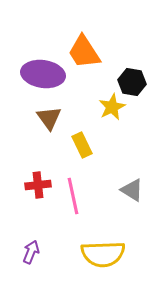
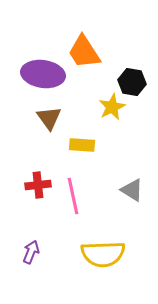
yellow rectangle: rotated 60 degrees counterclockwise
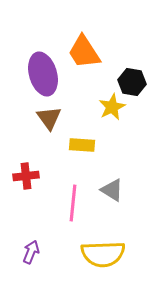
purple ellipse: rotated 66 degrees clockwise
red cross: moved 12 px left, 9 px up
gray triangle: moved 20 px left
pink line: moved 7 px down; rotated 18 degrees clockwise
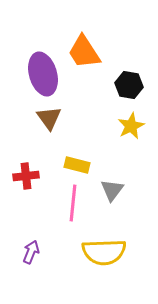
black hexagon: moved 3 px left, 3 px down
yellow star: moved 19 px right, 19 px down
yellow rectangle: moved 5 px left, 20 px down; rotated 10 degrees clockwise
gray triangle: rotated 35 degrees clockwise
yellow semicircle: moved 1 px right, 2 px up
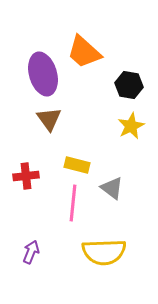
orange trapezoid: rotated 15 degrees counterclockwise
brown triangle: moved 1 px down
gray triangle: moved 2 px up; rotated 30 degrees counterclockwise
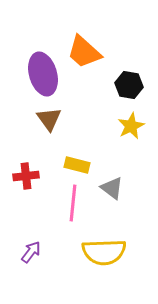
purple arrow: rotated 15 degrees clockwise
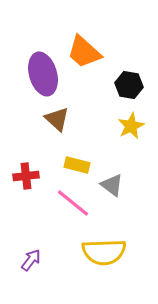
brown triangle: moved 8 px right; rotated 12 degrees counterclockwise
gray triangle: moved 3 px up
pink line: rotated 57 degrees counterclockwise
purple arrow: moved 8 px down
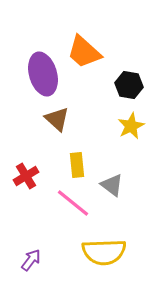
yellow rectangle: rotated 70 degrees clockwise
red cross: rotated 25 degrees counterclockwise
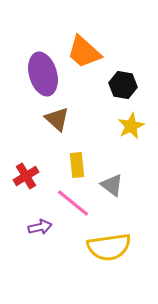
black hexagon: moved 6 px left
yellow semicircle: moved 5 px right, 5 px up; rotated 6 degrees counterclockwise
purple arrow: moved 9 px right, 33 px up; rotated 40 degrees clockwise
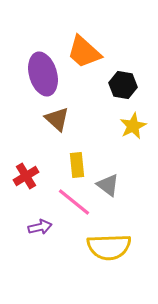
yellow star: moved 2 px right
gray triangle: moved 4 px left
pink line: moved 1 px right, 1 px up
yellow semicircle: rotated 6 degrees clockwise
